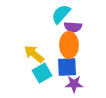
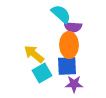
cyan semicircle: rotated 90 degrees clockwise
blue square: moved 1 px up
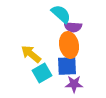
orange ellipse: rotated 10 degrees counterclockwise
yellow arrow: moved 3 px left
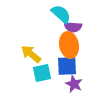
cyan square: rotated 18 degrees clockwise
purple star: rotated 24 degrees clockwise
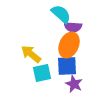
orange ellipse: rotated 35 degrees clockwise
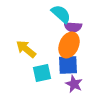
yellow arrow: moved 5 px left, 5 px up
blue square: moved 1 px right, 1 px up
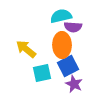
cyan semicircle: moved 2 px down; rotated 55 degrees counterclockwise
orange ellipse: moved 7 px left; rotated 25 degrees counterclockwise
blue square: moved 1 px down; rotated 25 degrees counterclockwise
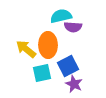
orange ellipse: moved 14 px left
